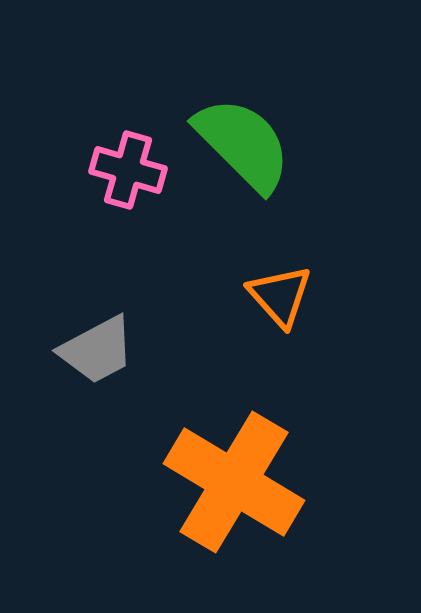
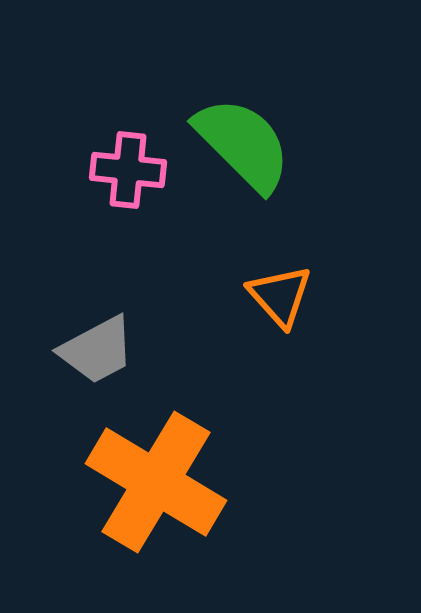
pink cross: rotated 10 degrees counterclockwise
orange cross: moved 78 px left
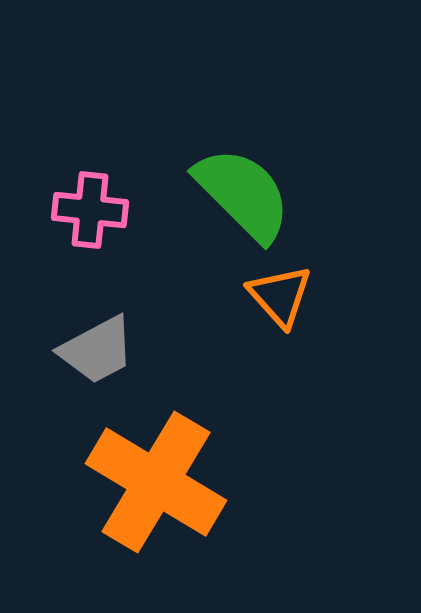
green semicircle: moved 50 px down
pink cross: moved 38 px left, 40 px down
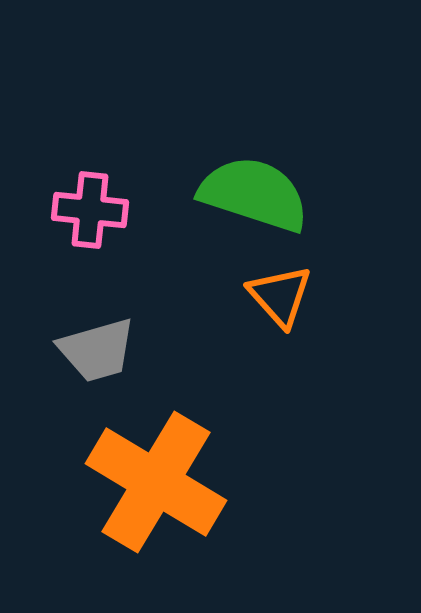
green semicircle: moved 11 px right; rotated 27 degrees counterclockwise
gray trapezoid: rotated 12 degrees clockwise
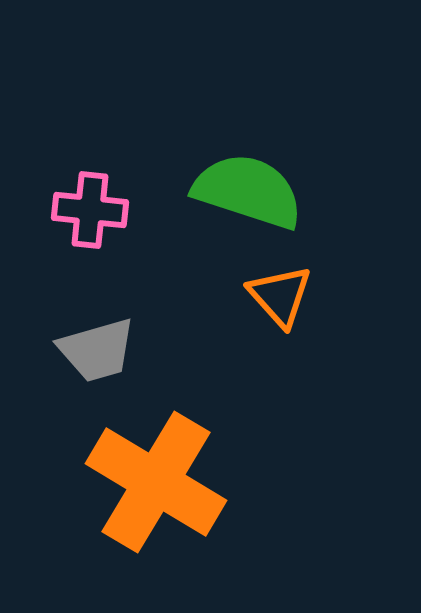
green semicircle: moved 6 px left, 3 px up
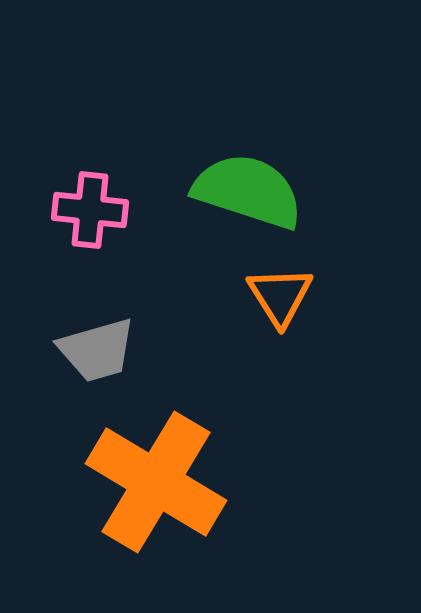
orange triangle: rotated 10 degrees clockwise
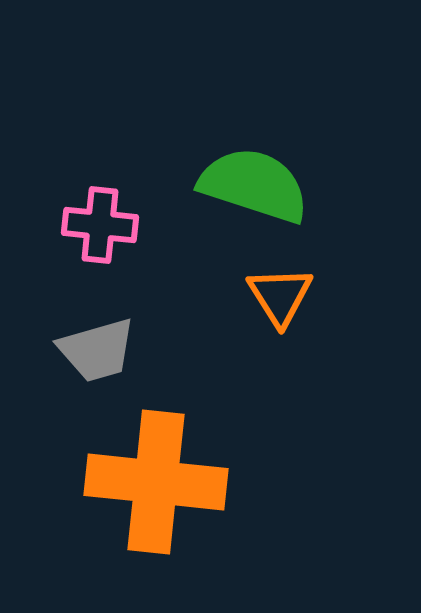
green semicircle: moved 6 px right, 6 px up
pink cross: moved 10 px right, 15 px down
orange cross: rotated 25 degrees counterclockwise
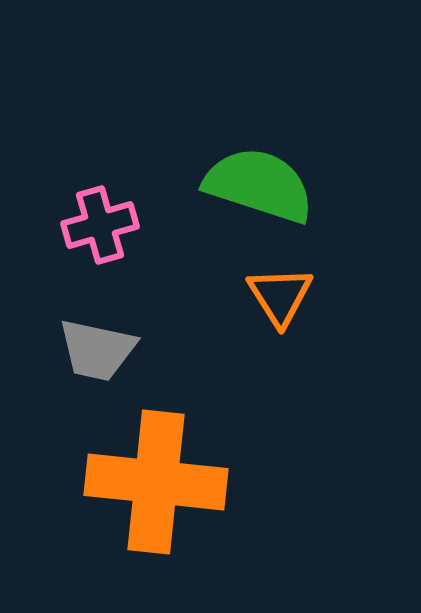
green semicircle: moved 5 px right
pink cross: rotated 22 degrees counterclockwise
gray trapezoid: rotated 28 degrees clockwise
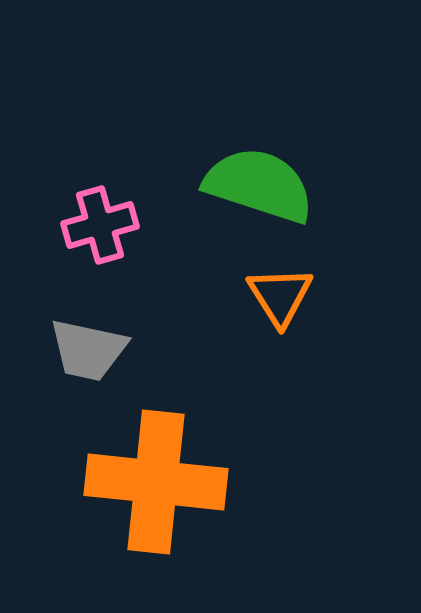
gray trapezoid: moved 9 px left
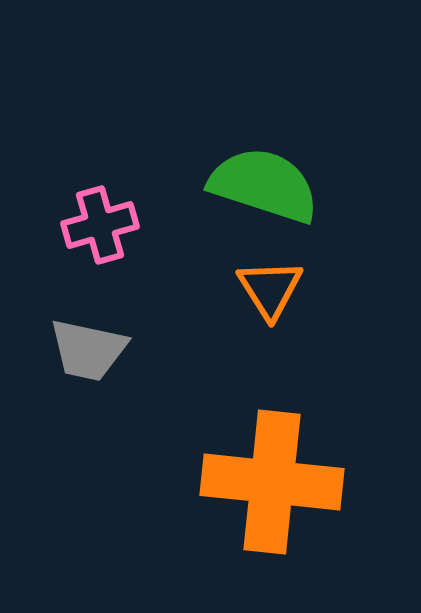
green semicircle: moved 5 px right
orange triangle: moved 10 px left, 7 px up
orange cross: moved 116 px right
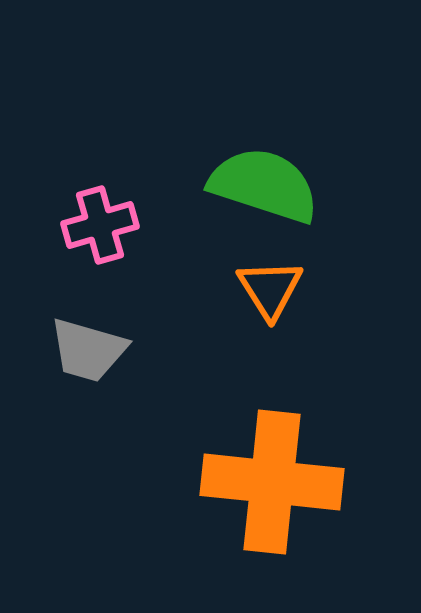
gray trapezoid: rotated 4 degrees clockwise
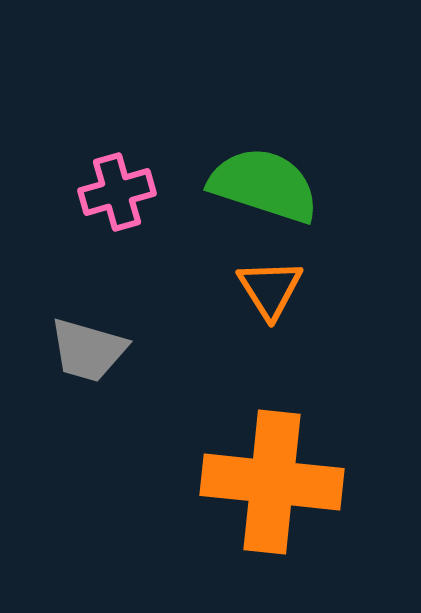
pink cross: moved 17 px right, 33 px up
